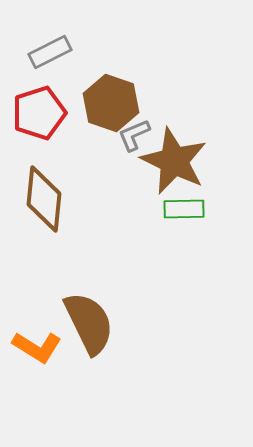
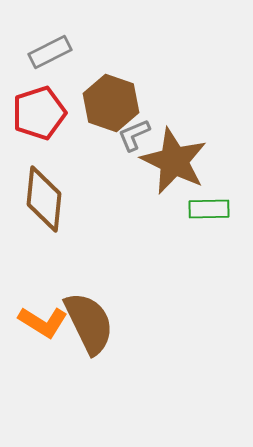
green rectangle: moved 25 px right
orange L-shape: moved 6 px right, 25 px up
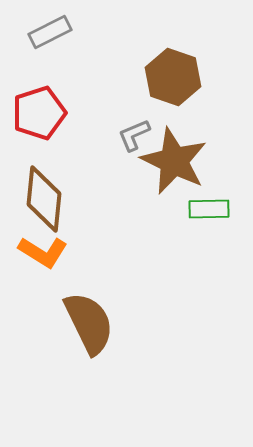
gray rectangle: moved 20 px up
brown hexagon: moved 62 px right, 26 px up
orange L-shape: moved 70 px up
